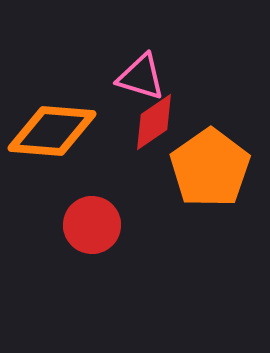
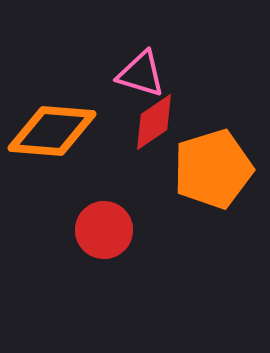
pink triangle: moved 3 px up
orange pentagon: moved 3 px right, 1 px down; rotated 18 degrees clockwise
red circle: moved 12 px right, 5 px down
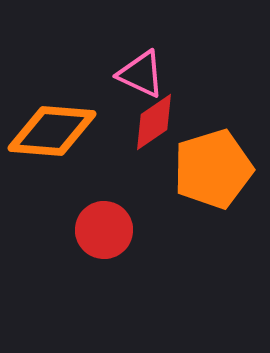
pink triangle: rotated 8 degrees clockwise
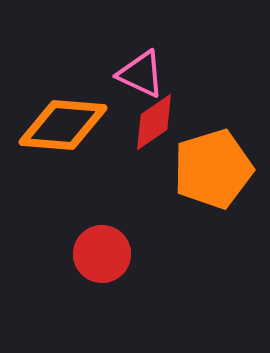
orange diamond: moved 11 px right, 6 px up
red circle: moved 2 px left, 24 px down
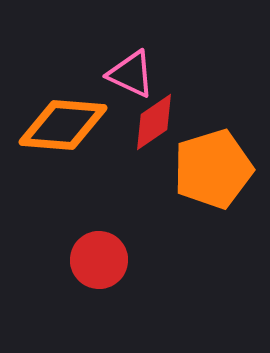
pink triangle: moved 10 px left
red circle: moved 3 px left, 6 px down
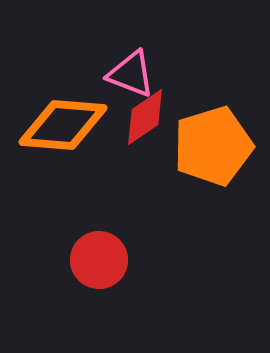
pink triangle: rotated 4 degrees counterclockwise
red diamond: moved 9 px left, 5 px up
orange pentagon: moved 23 px up
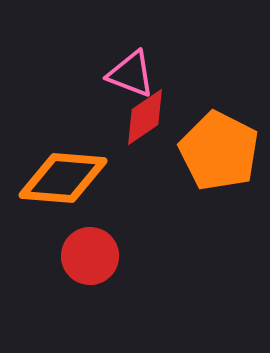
orange diamond: moved 53 px down
orange pentagon: moved 6 px right, 5 px down; rotated 28 degrees counterclockwise
red circle: moved 9 px left, 4 px up
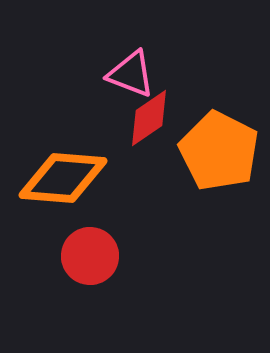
red diamond: moved 4 px right, 1 px down
